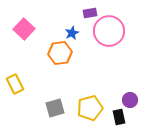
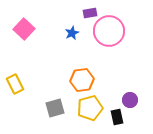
orange hexagon: moved 22 px right, 27 px down
black rectangle: moved 2 px left
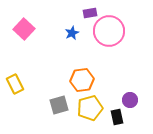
gray square: moved 4 px right, 3 px up
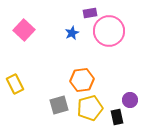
pink square: moved 1 px down
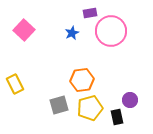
pink circle: moved 2 px right
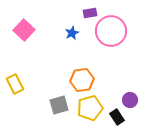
black rectangle: rotated 21 degrees counterclockwise
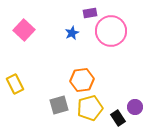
purple circle: moved 5 px right, 7 px down
black rectangle: moved 1 px right, 1 px down
